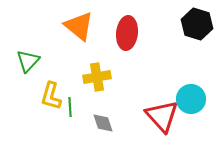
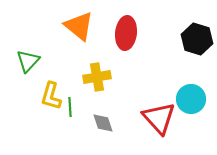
black hexagon: moved 15 px down
red ellipse: moved 1 px left
red triangle: moved 3 px left, 2 px down
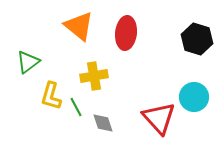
green triangle: moved 1 px down; rotated 10 degrees clockwise
yellow cross: moved 3 px left, 1 px up
cyan circle: moved 3 px right, 2 px up
green line: moved 6 px right; rotated 24 degrees counterclockwise
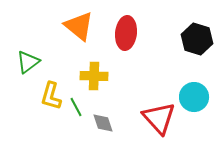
yellow cross: rotated 12 degrees clockwise
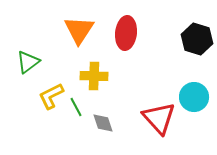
orange triangle: moved 4 px down; rotated 24 degrees clockwise
yellow L-shape: rotated 48 degrees clockwise
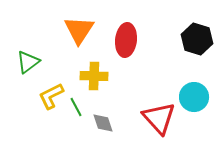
red ellipse: moved 7 px down
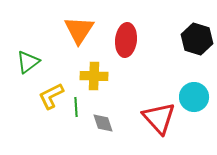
green line: rotated 24 degrees clockwise
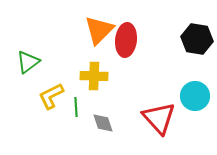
orange triangle: moved 20 px right; rotated 12 degrees clockwise
black hexagon: rotated 8 degrees counterclockwise
cyan circle: moved 1 px right, 1 px up
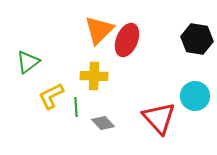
red ellipse: moved 1 px right; rotated 16 degrees clockwise
gray diamond: rotated 25 degrees counterclockwise
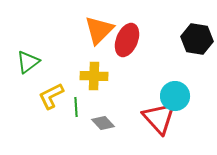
cyan circle: moved 20 px left
